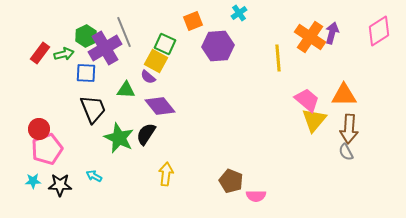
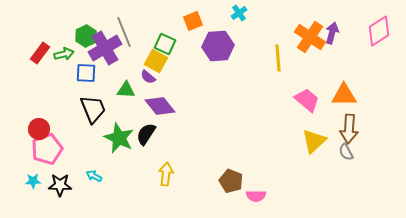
yellow triangle: moved 21 px down; rotated 8 degrees clockwise
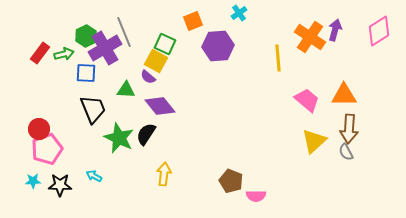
purple arrow: moved 3 px right, 3 px up
yellow arrow: moved 2 px left
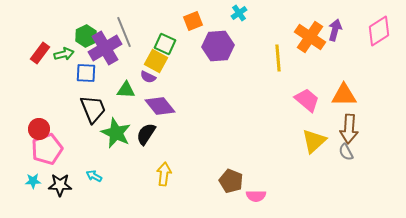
purple semicircle: rotated 14 degrees counterclockwise
green star: moved 3 px left, 5 px up
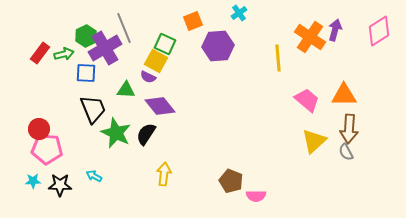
gray line: moved 4 px up
pink pentagon: rotated 24 degrees clockwise
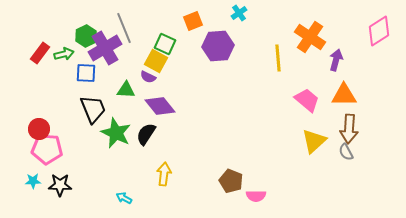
purple arrow: moved 1 px right, 30 px down
cyan arrow: moved 30 px right, 22 px down
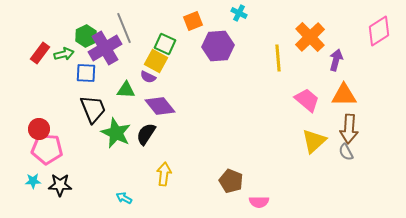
cyan cross: rotated 28 degrees counterclockwise
orange cross: rotated 12 degrees clockwise
pink semicircle: moved 3 px right, 6 px down
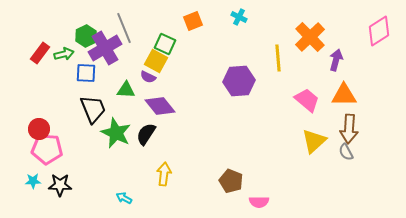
cyan cross: moved 4 px down
purple hexagon: moved 21 px right, 35 px down
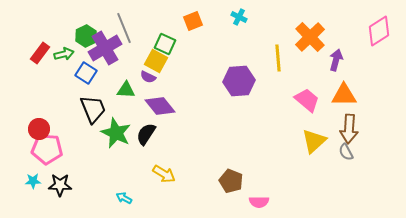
blue square: rotated 30 degrees clockwise
yellow arrow: rotated 115 degrees clockwise
